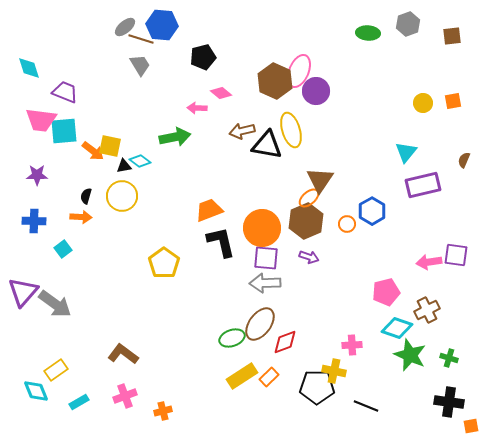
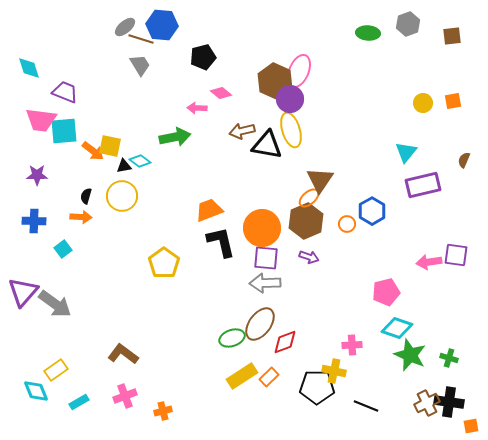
purple circle at (316, 91): moved 26 px left, 8 px down
brown cross at (427, 310): moved 93 px down
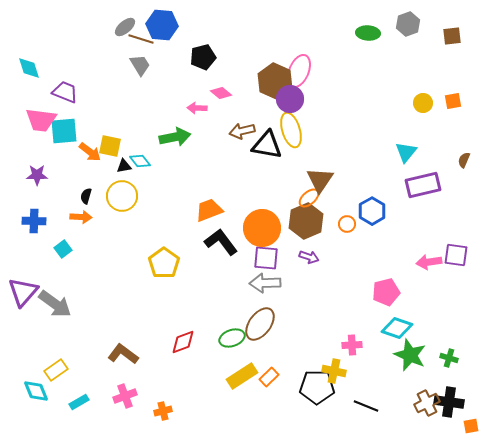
orange arrow at (93, 151): moved 3 px left, 1 px down
cyan diamond at (140, 161): rotated 15 degrees clockwise
black L-shape at (221, 242): rotated 24 degrees counterclockwise
red diamond at (285, 342): moved 102 px left
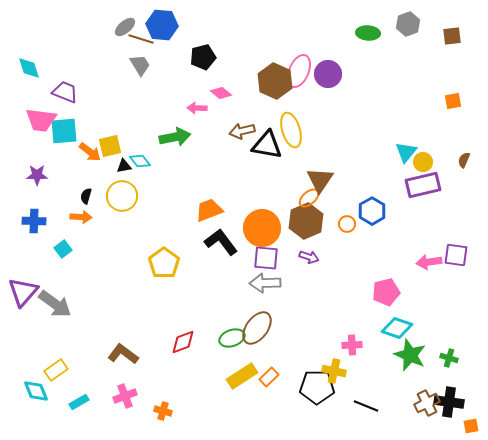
purple circle at (290, 99): moved 38 px right, 25 px up
yellow circle at (423, 103): moved 59 px down
yellow square at (110, 146): rotated 25 degrees counterclockwise
brown ellipse at (260, 324): moved 3 px left, 4 px down
orange cross at (163, 411): rotated 30 degrees clockwise
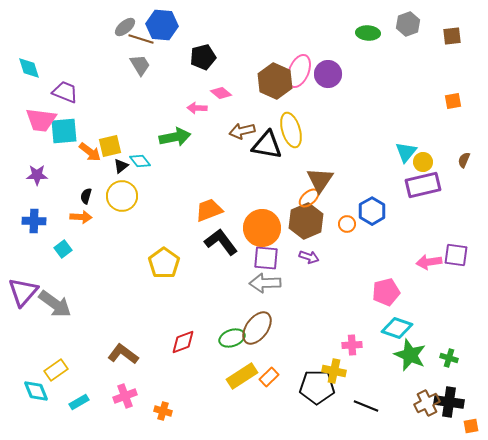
black triangle at (124, 166): moved 3 px left; rotated 28 degrees counterclockwise
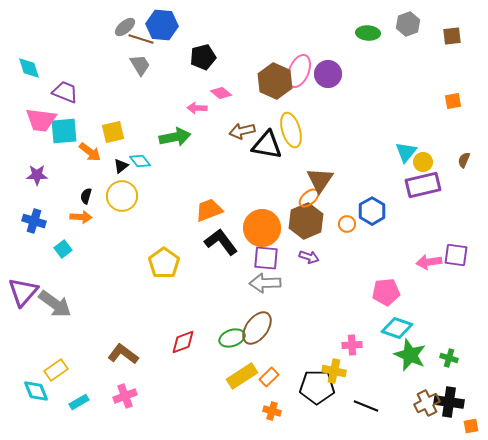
yellow square at (110, 146): moved 3 px right, 14 px up
blue cross at (34, 221): rotated 15 degrees clockwise
pink pentagon at (386, 292): rotated 8 degrees clockwise
orange cross at (163, 411): moved 109 px right
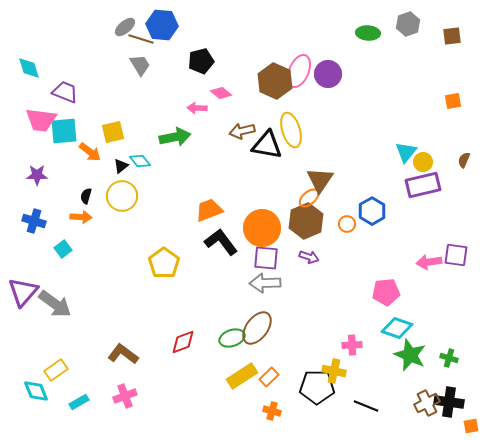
black pentagon at (203, 57): moved 2 px left, 4 px down
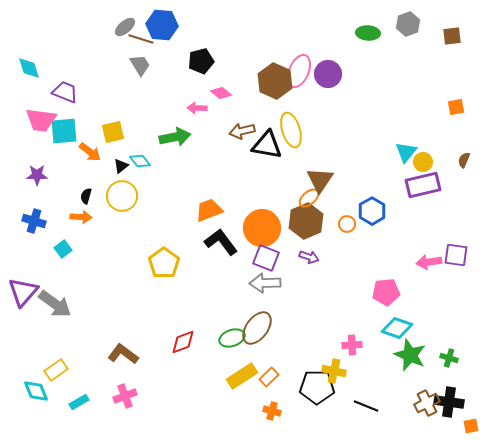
orange square at (453, 101): moved 3 px right, 6 px down
purple square at (266, 258): rotated 16 degrees clockwise
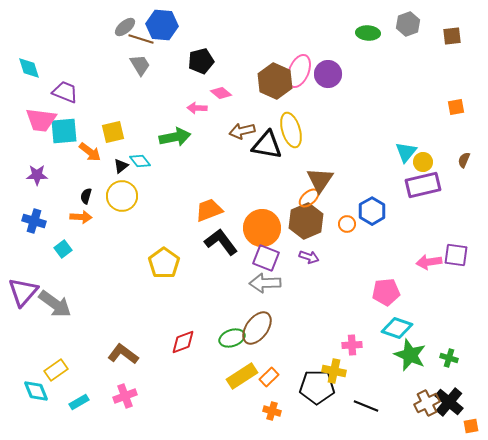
black cross at (449, 402): rotated 32 degrees clockwise
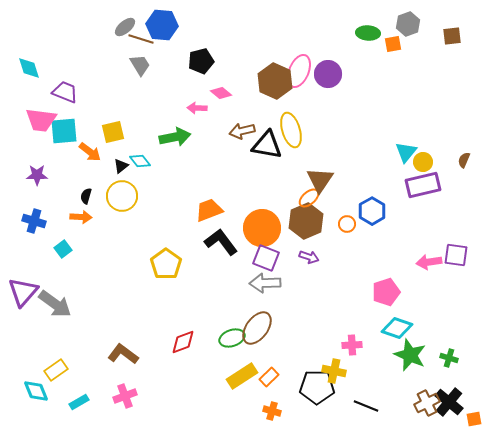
orange square at (456, 107): moved 63 px left, 63 px up
yellow pentagon at (164, 263): moved 2 px right, 1 px down
pink pentagon at (386, 292): rotated 12 degrees counterclockwise
orange square at (471, 426): moved 3 px right, 7 px up
